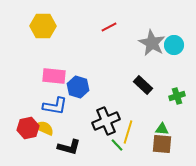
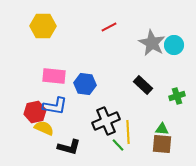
blue hexagon: moved 7 px right, 3 px up; rotated 10 degrees counterclockwise
red hexagon: moved 7 px right, 16 px up
yellow line: rotated 20 degrees counterclockwise
green line: moved 1 px right
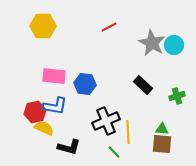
green line: moved 4 px left, 7 px down
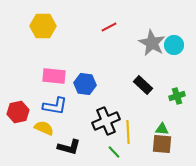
red hexagon: moved 17 px left
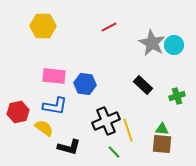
yellow semicircle: rotated 12 degrees clockwise
yellow line: moved 2 px up; rotated 15 degrees counterclockwise
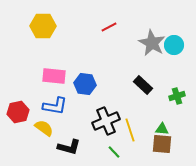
yellow line: moved 2 px right
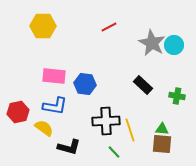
green cross: rotated 28 degrees clockwise
black cross: rotated 20 degrees clockwise
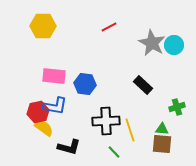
green cross: moved 11 px down; rotated 28 degrees counterclockwise
red hexagon: moved 20 px right
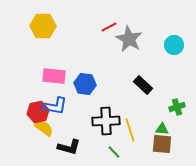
gray star: moved 23 px left, 4 px up
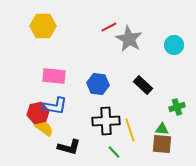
blue hexagon: moved 13 px right
red hexagon: moved 1 px down
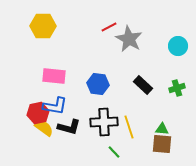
cyan circle: moved 4 px right, 1 px down
green cross: moved 19 px up
black cross: moved 2 px left, 1 px down
yellow line: moved 1 px left, 3 px up
black L-shape: moved 20 px up
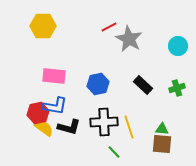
blue hexagon: rotated 20 degrees counterclockwise
